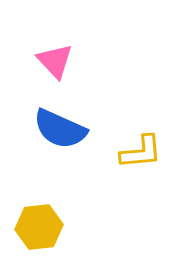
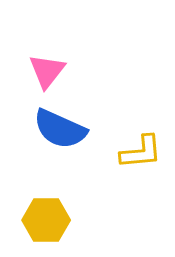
pink triangle: moved 8 px left, 10 px down; rotated 21 degrees clockwise
yellow hexagon: moved 7 px right, 7 px up; rotated 6 degrees clockwise
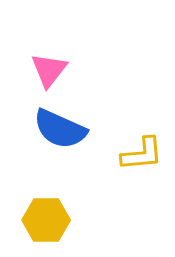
pink triangle: moved 2 px right, 1 px up
yellow L-shape: moved 1 px right, 2 px down
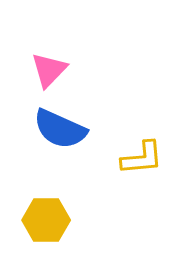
pink triangle: rotated 6 degrees clockwise
yellow L-shape: moved 4 px down
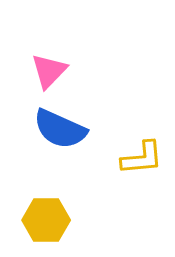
pink triangle: moved 1 px down
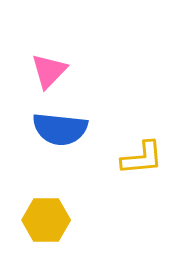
blue semicircle: rotated 18 degrees counterclockwise
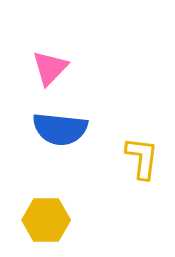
pink triangle: moved 1 px right, 3 px up
yellow L-shape: rotated 78 degrees counterclockwise
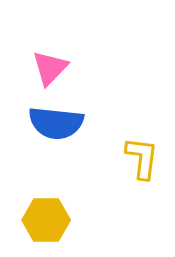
blue semicircle: moved 4 px left, 6 px up
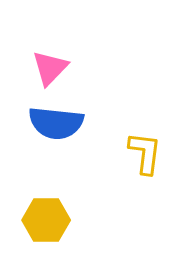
yellow L-shape: moved 3 px right, 5 px up
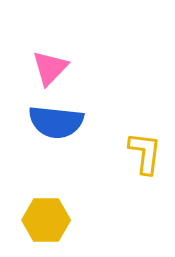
blue semicircle: moved 1 px up
